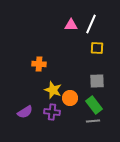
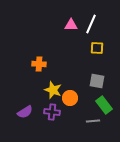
gray square: rotated 14 degrees clockwise
green rectangle: moved 10 px right
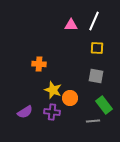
white line: moved 3 px right, 3 px up
gray square: moved 1 px left, 5 px up
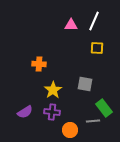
gray square: moved 11 px left, 8 px down
yellow star: rotated 18 degrees clockwise
orange circle: moved 32 px down
green rectangle: moved 3 px down
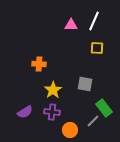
gray line: rotated 40 degrees counterclockwise
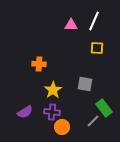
orange circle: moved 8 px left, 3 px up
